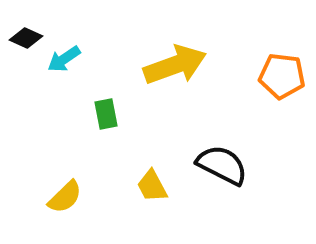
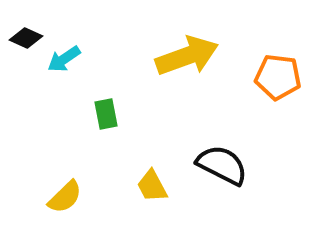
yellow arrow: moved 12 px right, 9 px up
orange pentagon: moved 4 px left, 1 px down
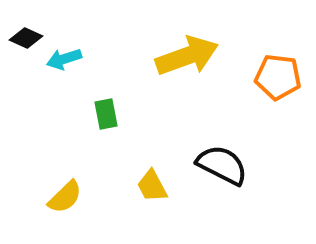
cyan arrow: rotated 16 degrees clockwise
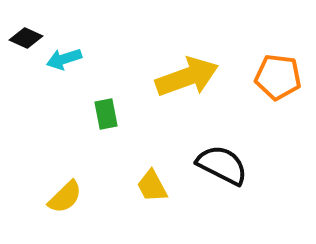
yellow arrow: moved 21 px down
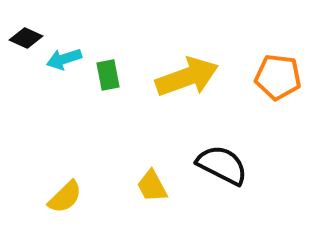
green rectangle: moved 2 px right, 39 px up
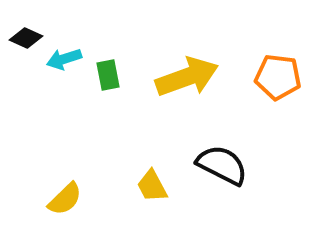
yellow semicircle: moved 2 px down
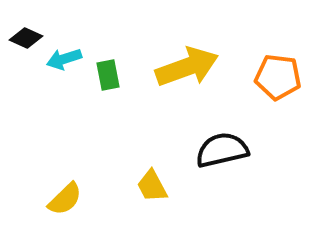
yellow arrow: moved 10 px up
black semicircle: moved 15 px up; rotated 40 degrees counterclockwise
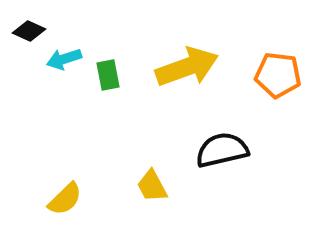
black diamond: moved 3 px right, 7 px up
orange pentagon: moved 2 px up
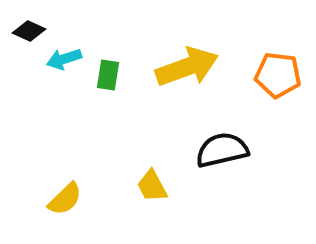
green rectangle: rotated 20 degrees clockwise
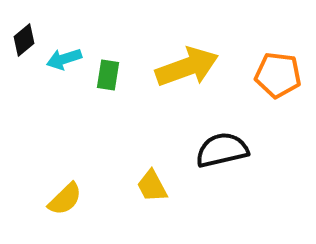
black diamond: moved 5 px left, 9 px down; rotated 64 degrees counterclockwise
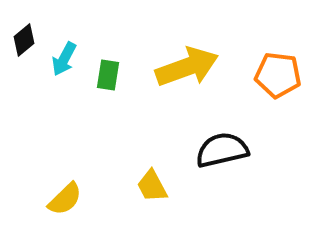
cyan arrow: rotated 44 degrees counterclockwise
